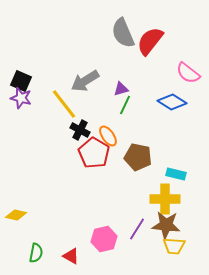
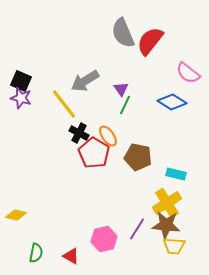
purple triangle: rotated 49 degrees counterclockwise
black cross: moved 1 px left, 3 px down
yellow cross: moved 2 px right, 4 px down; rotated 32 degrees counterclockwise
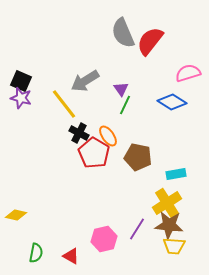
pink semicircle: rotated 125 degrees clockwise
cyan rectangle: rotated 24 degrees counterclockwise
brown star: moved 3 px right
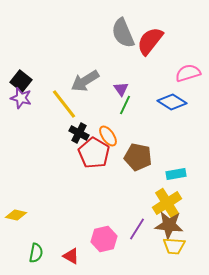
black square: rotated 15 degrees clockwise
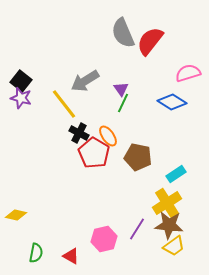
green line: moved 2 px left, 2 px up
cyan rectangle: rotated 24 degrees counterclockwise
yellow trapezoid: rotated 40 degrees counterclockwise
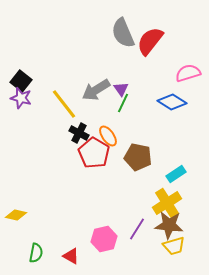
gray arrow: moved 11 px right, 9 px down
yellow trapezoid: rotated 20 degrees clockwise
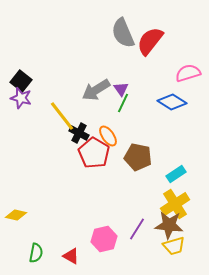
yellow line: moved 2 px left, 12 px down
yellow cross: moved 8 px right, 1 px down
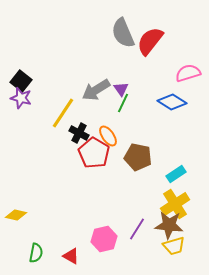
yellow line: moved 1 px right, 3 px up; rotated 72 degrees clockwise
